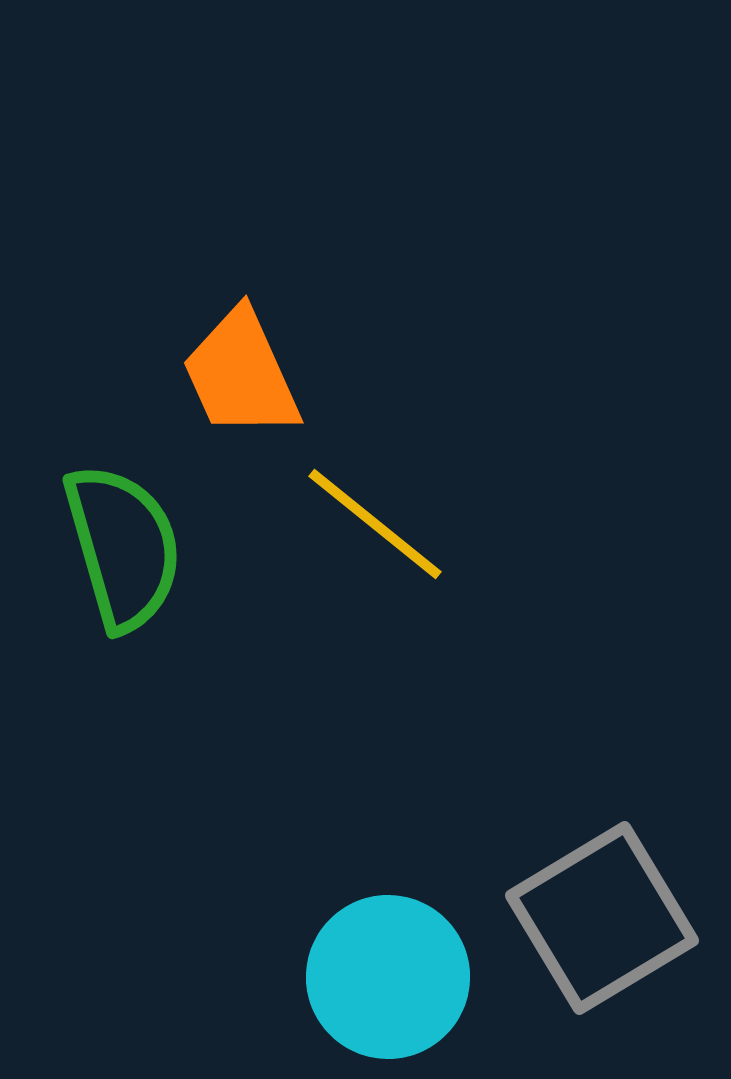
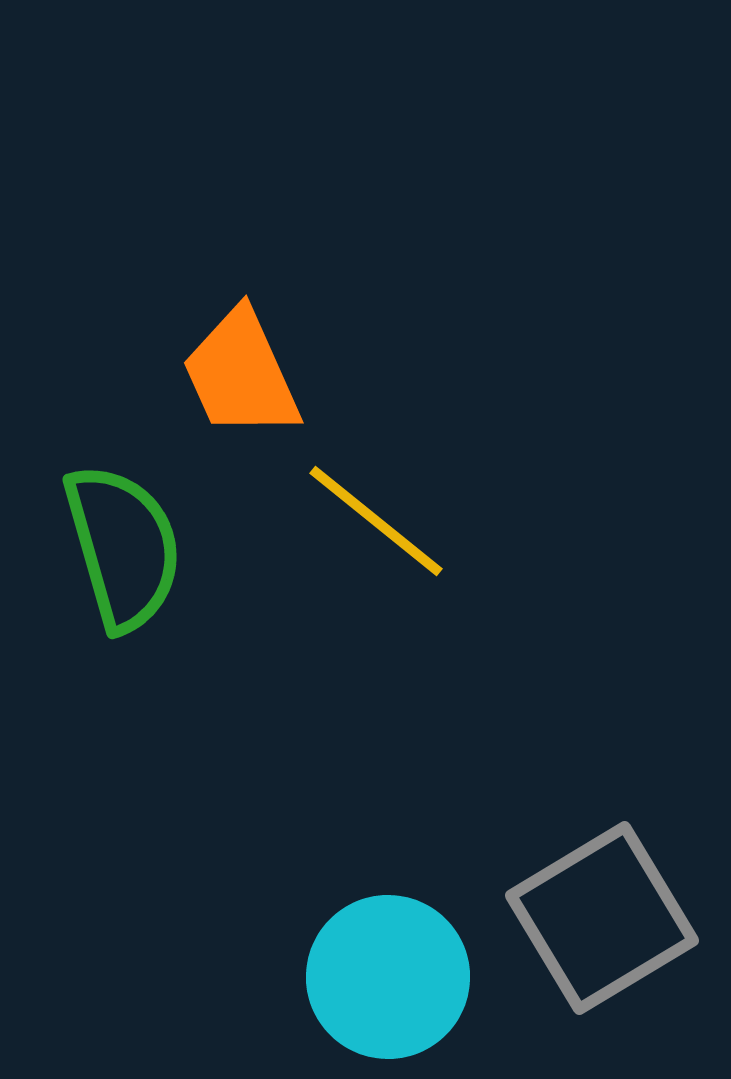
yellow line: moved 1 px right, 3 px up
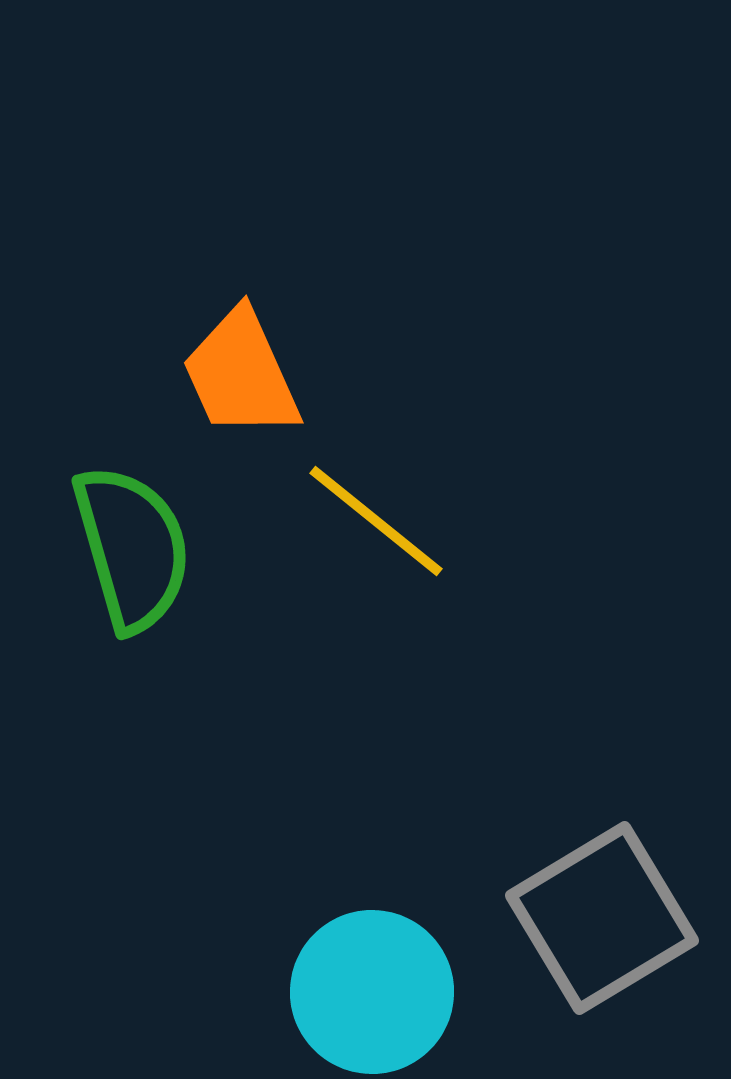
green semicircle: moved 9 px right, 1 px down
cyan circle: moved 16 px left, 15 px down
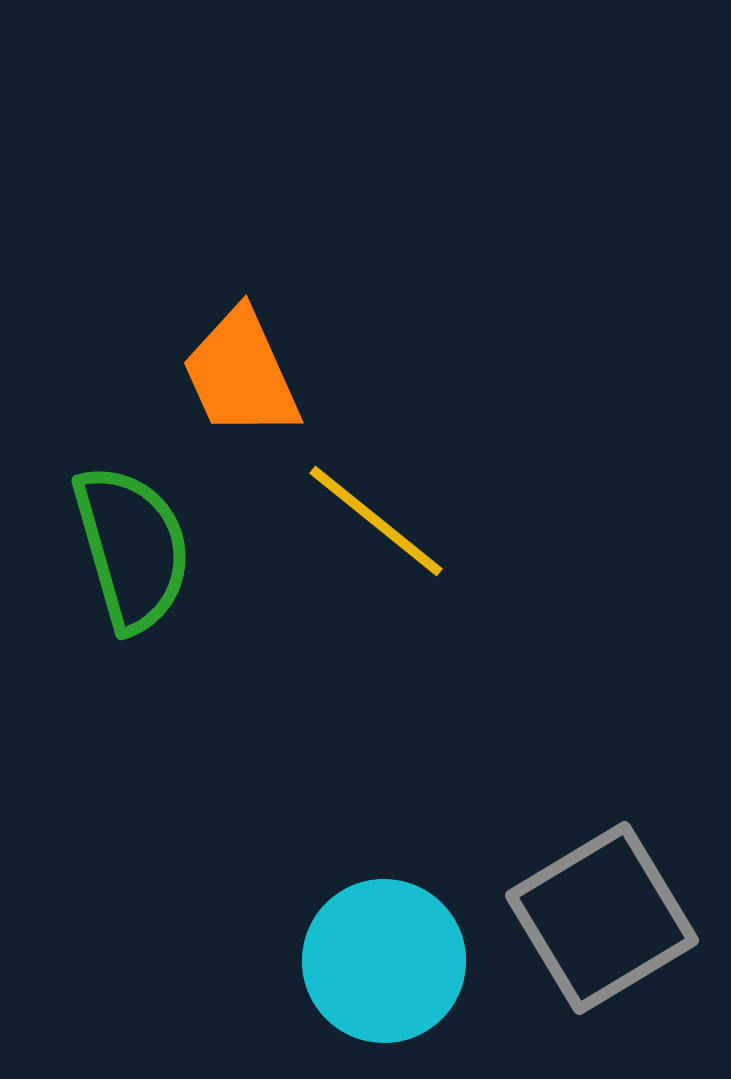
cyan circle: moved 12 px right, 31 px up
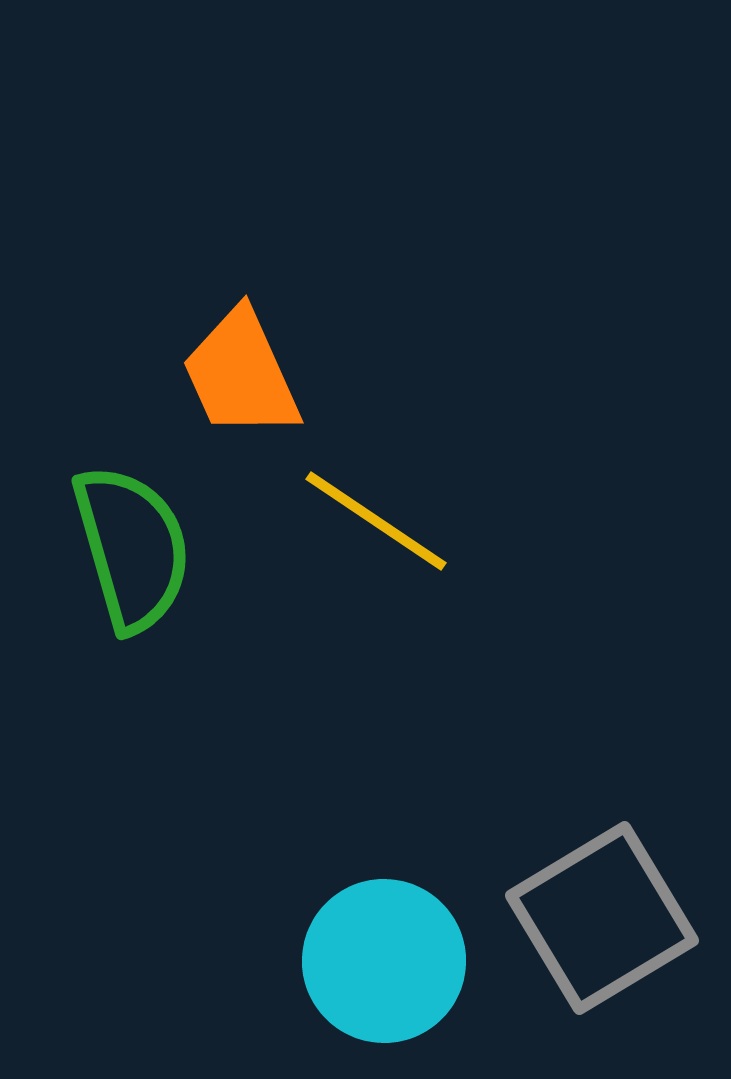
yellow line: rotated 5 degrees counterclockwise
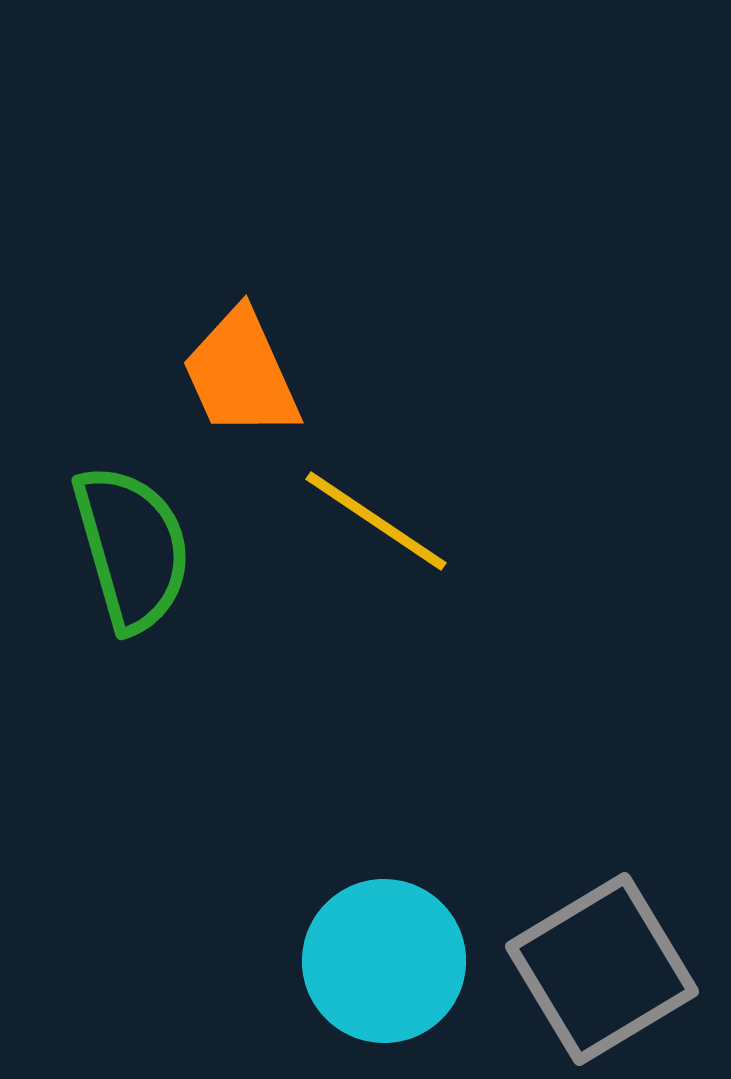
gray square: moved 51 px down
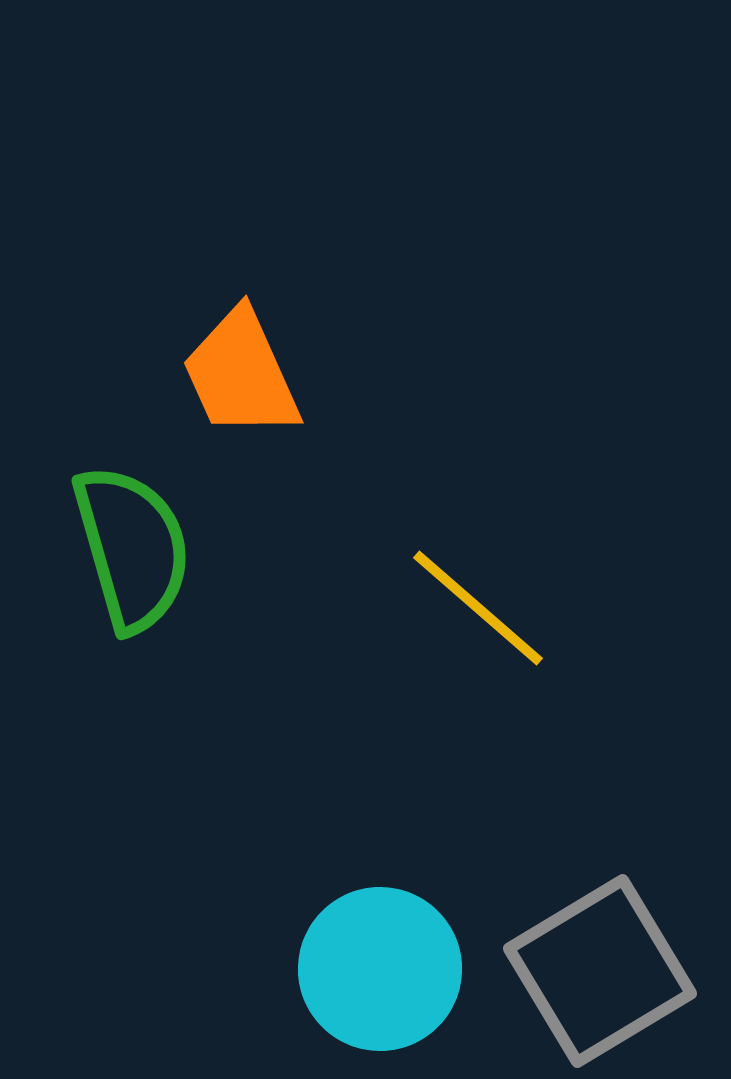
yellow line: moved 102 px right, 87 px down; rotated 7 degrees clockwise
cyan circle: moved 4 px left, 8 px down
gray square: moved 2 px left, 2 px down
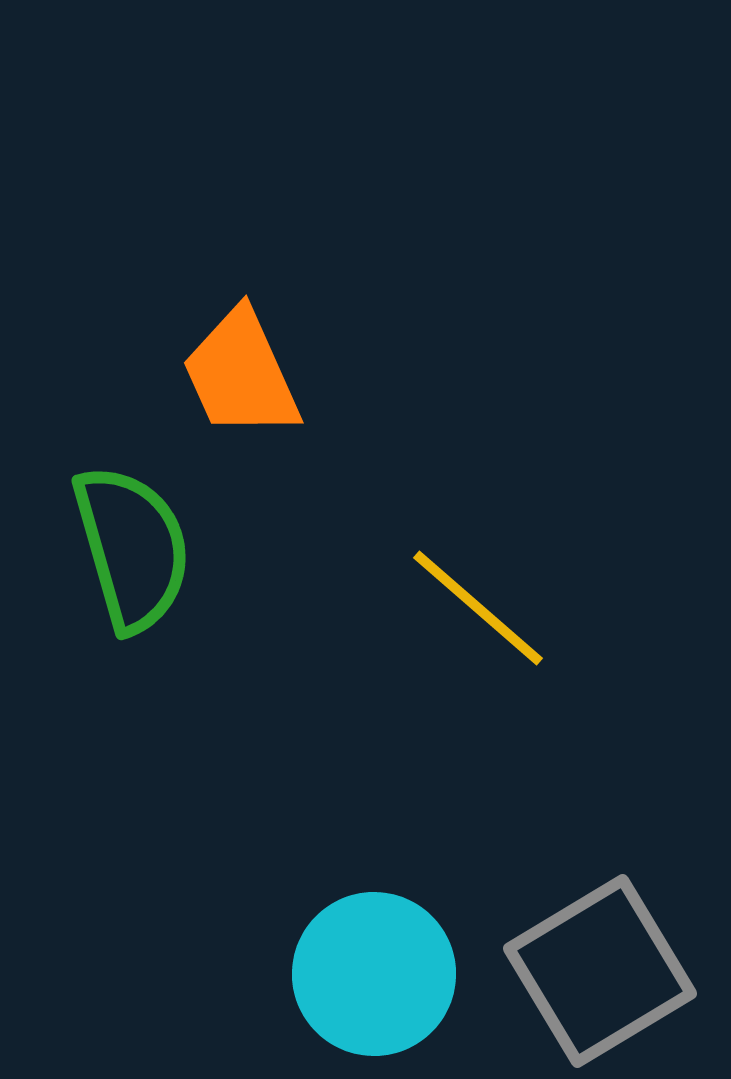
cyan circle: moved 6 px left, 5 px down
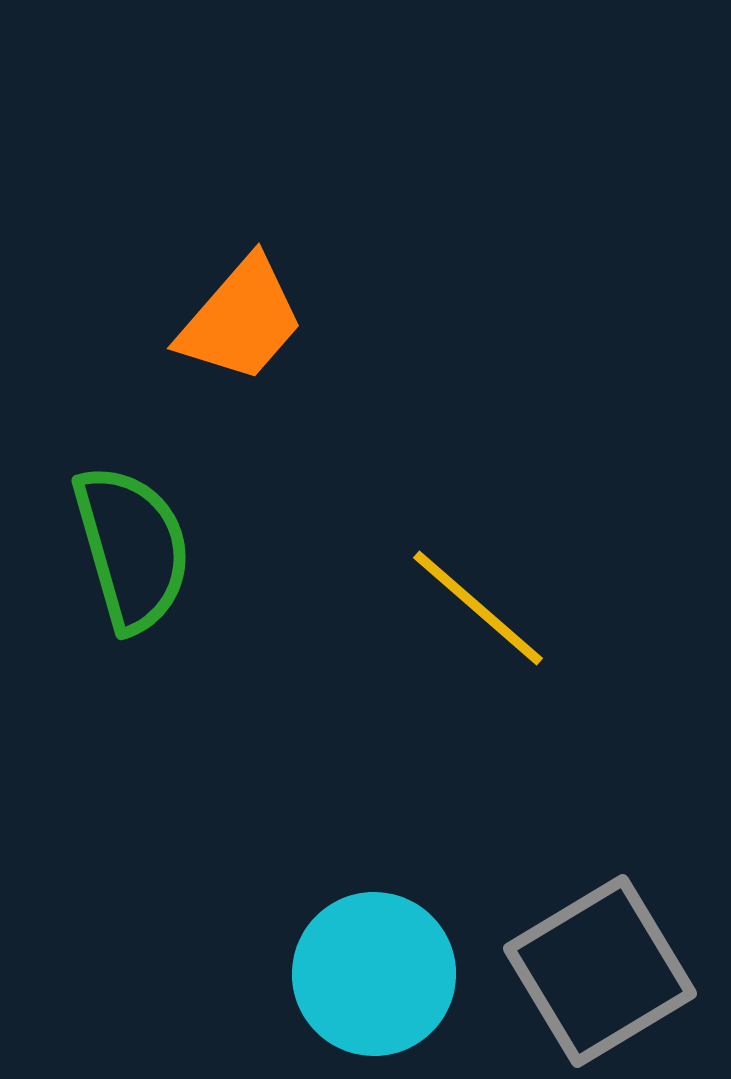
orange trapezoid: moved 54 px up; rotated 115 degrees counterclockwise
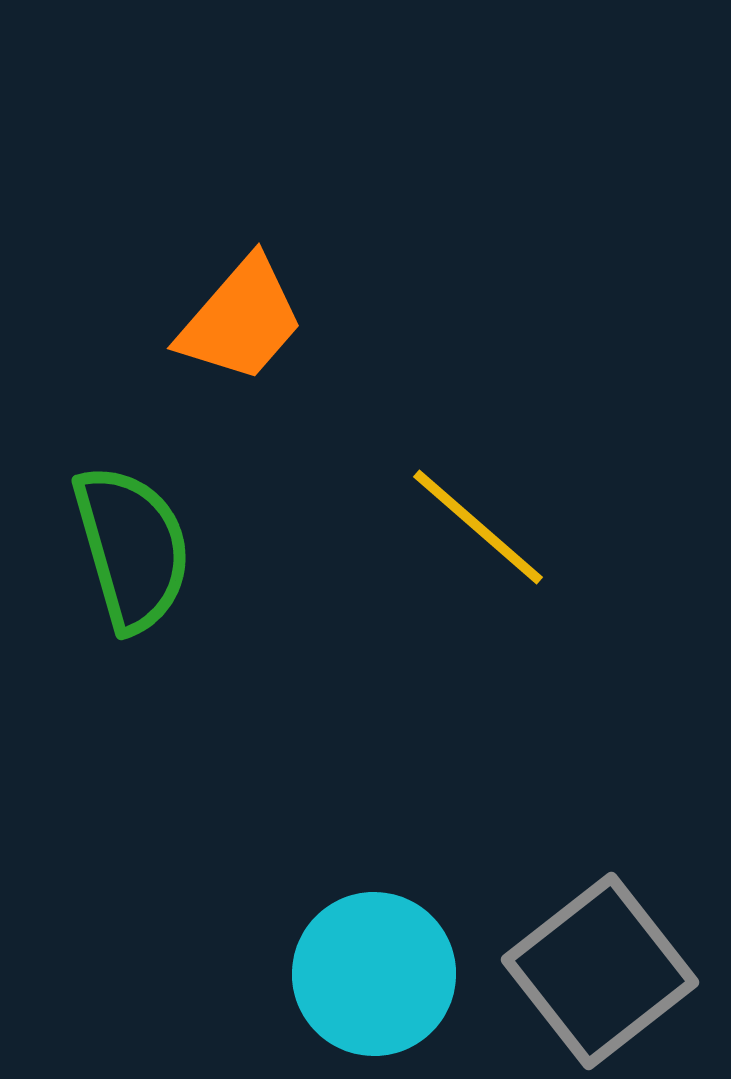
yellow line: moved 81 px up
gray square: rotated 7 degrees counterclockwise
